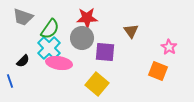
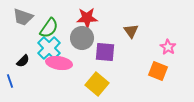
green semicircle: moved 1 px left, 1 px up
pink star: moved 1 px left
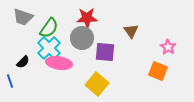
black semicircle: moved 1 px down
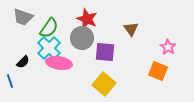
red star: moved 1 px down; rotated 25 degrees clockwise
brown triangle: moved 2 px up
yellow square: moved 7 px right
